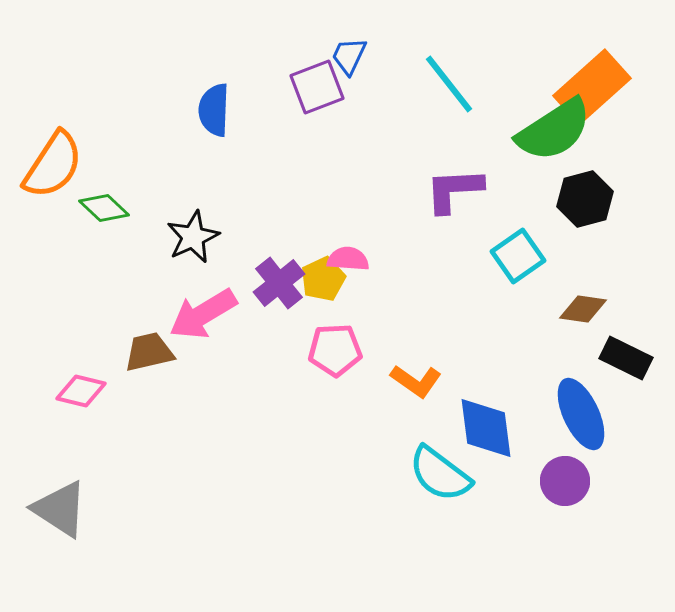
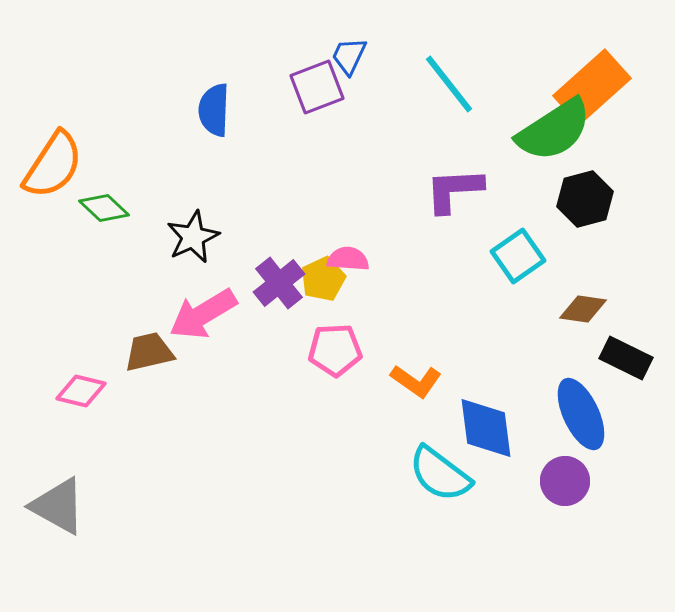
gray triangle: moved 2 px left, 3 px up; rotated 4 degrees counterclockwise
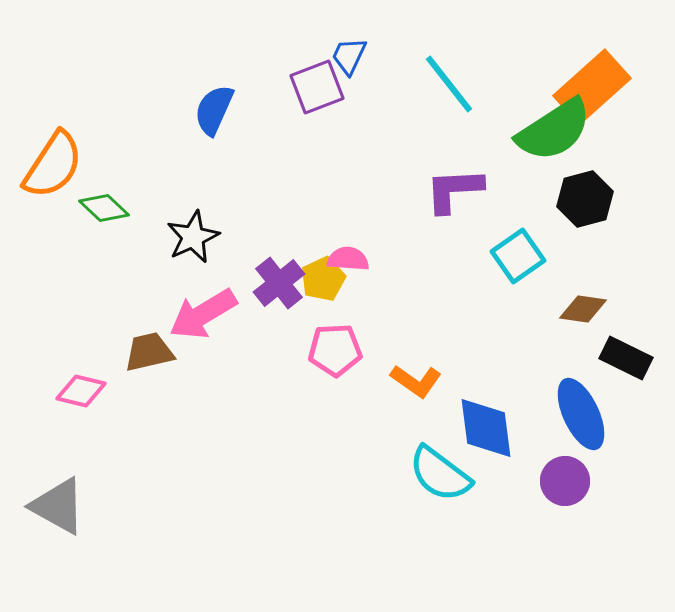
blue semicircle: rotated 22 degrees clockwise
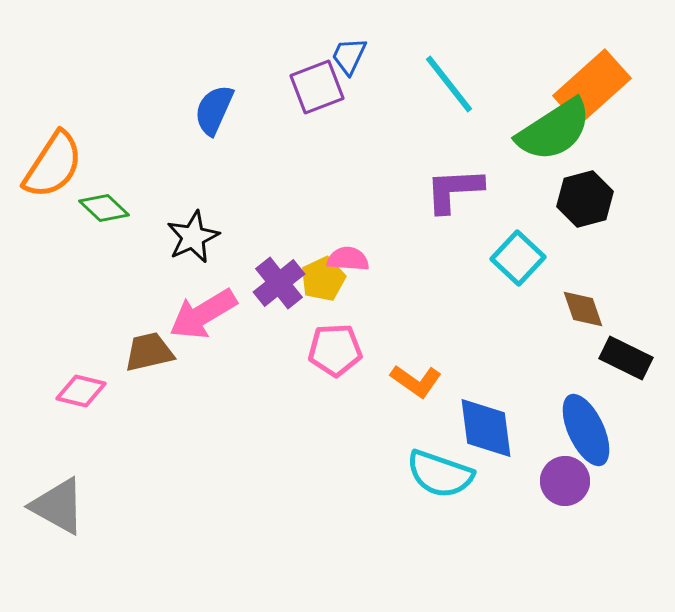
cyan square: moved 2 px down; rotated 12 degrees counterclockwise
brown diamond: rotated 63 degrees clockwise
blue ellipse: moved 5 px right, 16 px down
cyan semicircle: rotated 18 degrees counterclockwise
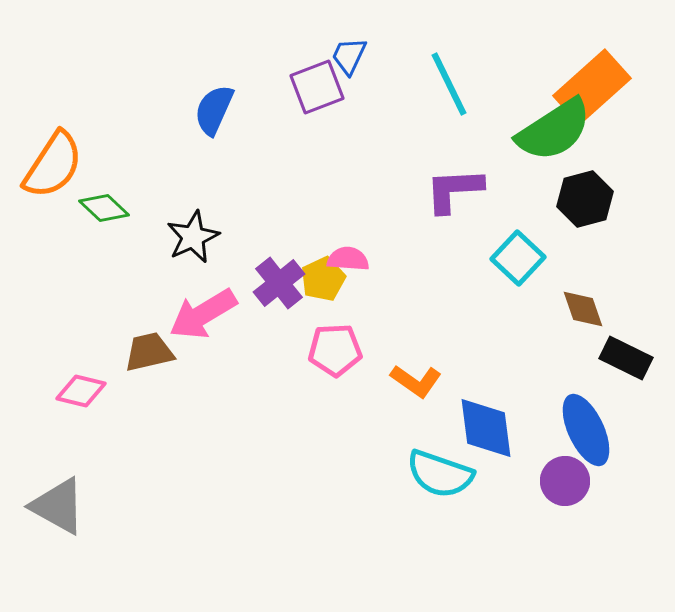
cyan line: rotated 12 degrees clockwise
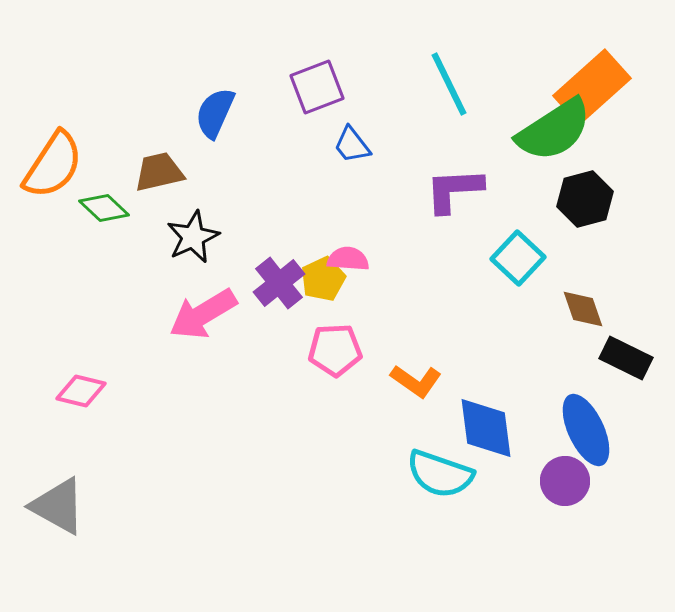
blue trapezoid: moved 3 px right, 89 px down; rotated 63 degrees counterclockwise
blue semicircle: moved 1 px right, 3 px down
brown trapezoid: moved 10 px right, 180 px up
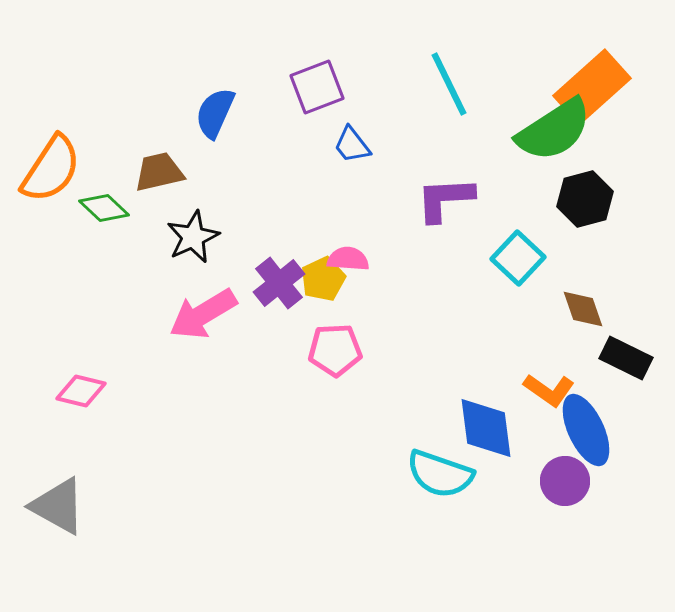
orange semicircle: moved 2 px left, 4 px down
purple L-shape: moved 9 px left, 9 px down
orange L-shape: moved 133 px right, 9 px down
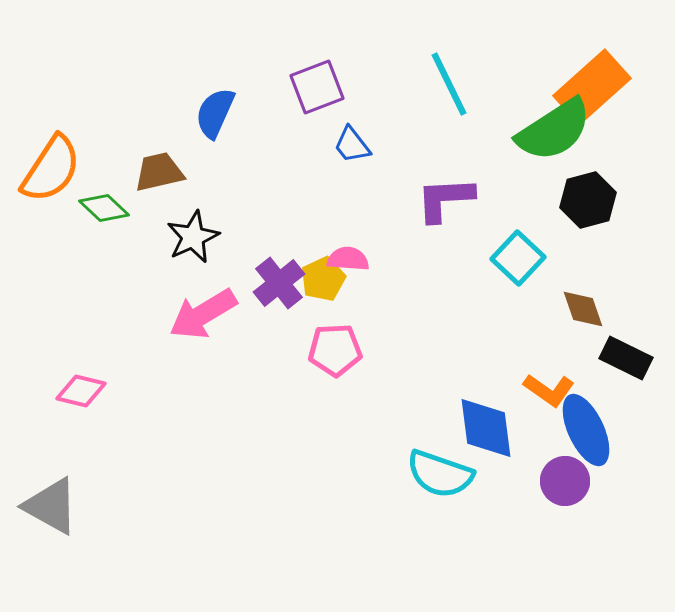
black hexagon: moved 3 px right, 1 px down
gray triangle: moved 7 px left
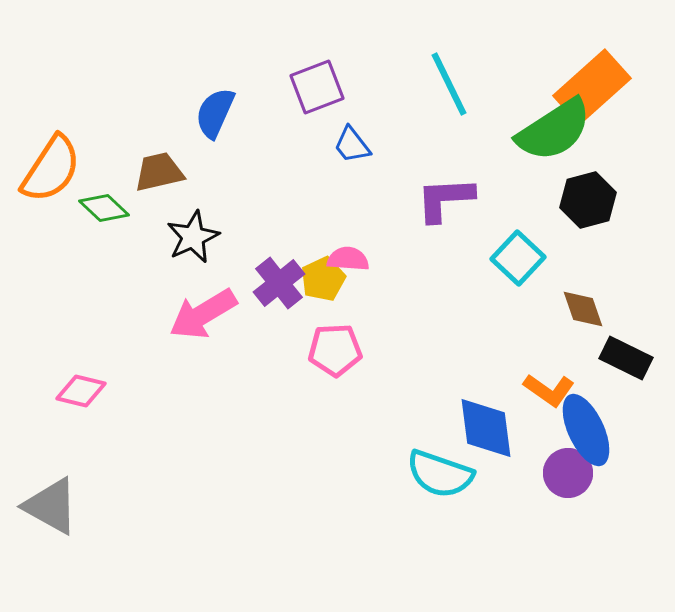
purple circle: moved 3 px right, 8 px up
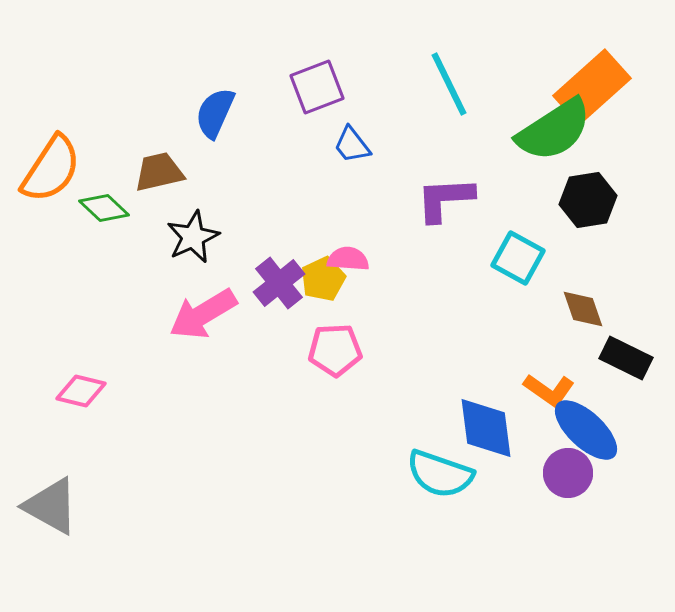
black hexagon: rotated 6 degrees clockwise
cyan square: rotated 14 degrees counterclockwise
blue ellipse: rotated 22 degrees counterclockwise
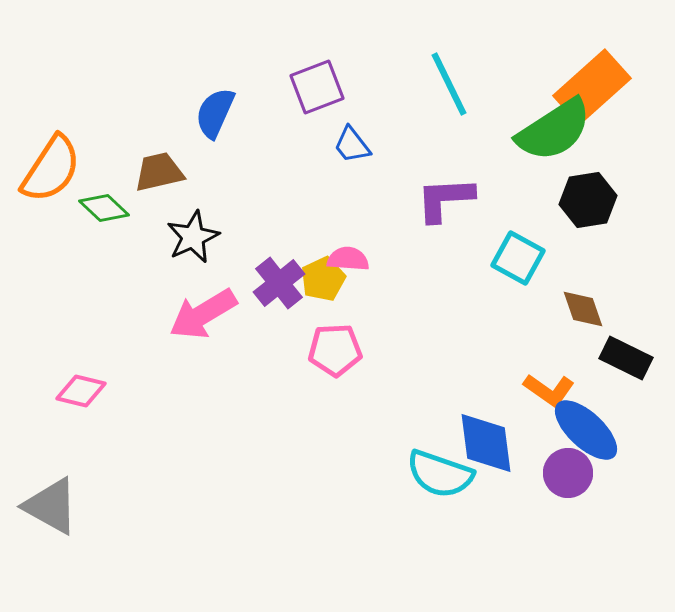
blue diamond: moved 15 px down
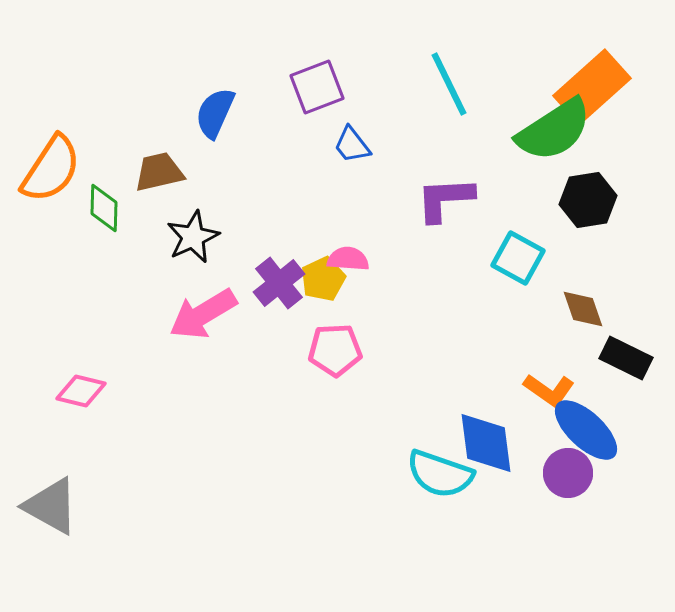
green diamond: rotated 48 degrees clockwise
